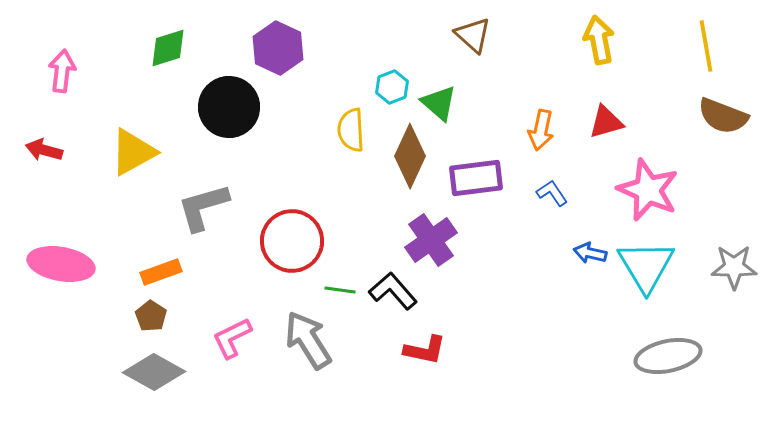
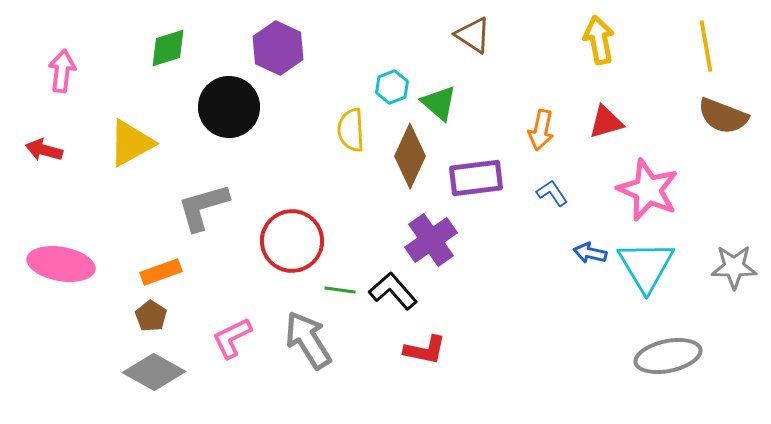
brown triangle: rotated 9 degrees counterclockwise
yellow triangle: moved 2 px left, 9 px up
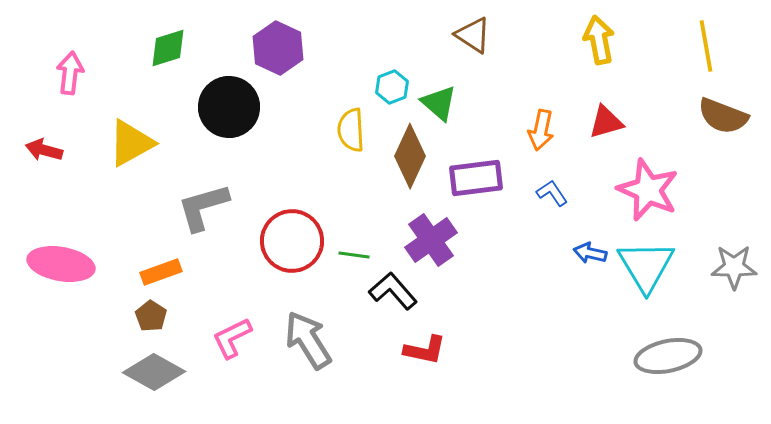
pink arrow: moved 8 px right, 2 px down
green line: moved 14 px right, 35 px up
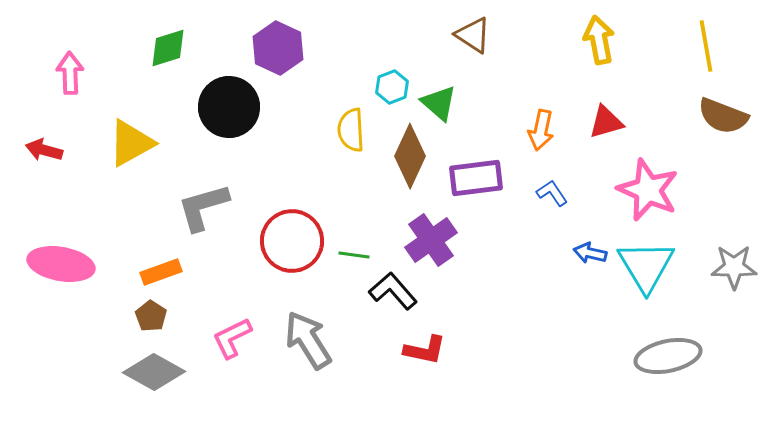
pink arrow: rotated 9 degrees counterclockwise
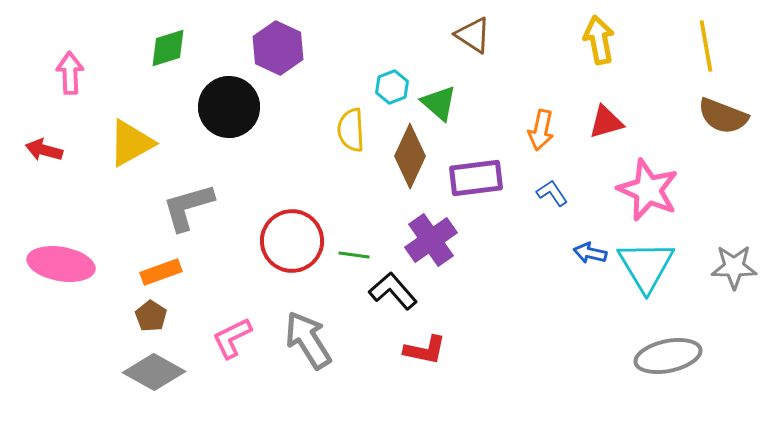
gray L-shape: moved 15 px left
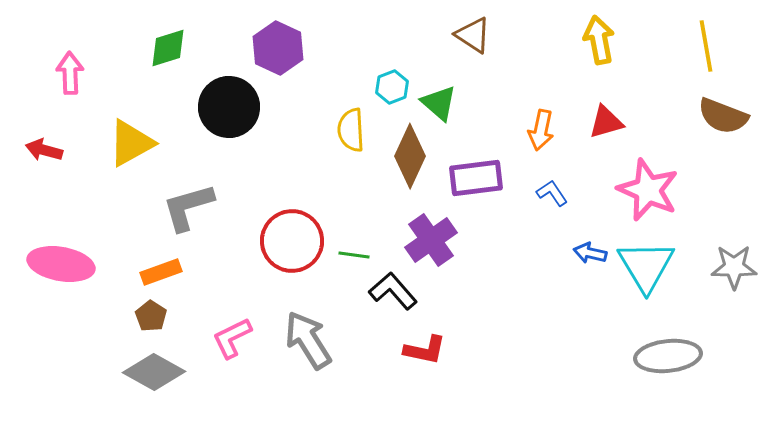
gray ellipse: rotated 6 degrees clockwise
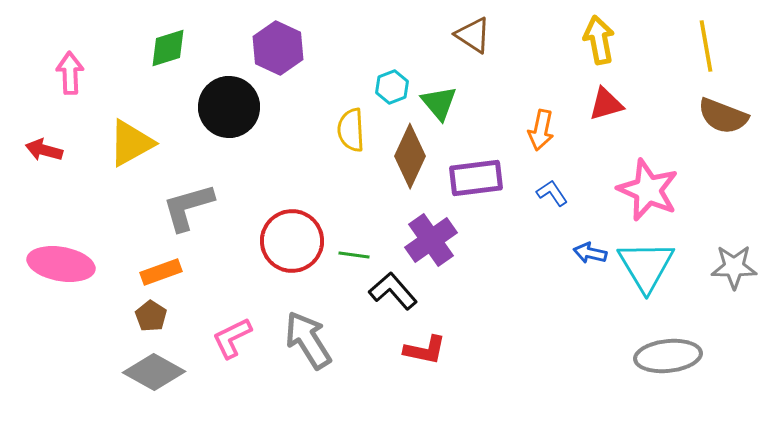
green triangle: rotated 9 degrees clockwise
red triangle: moved 18 px up
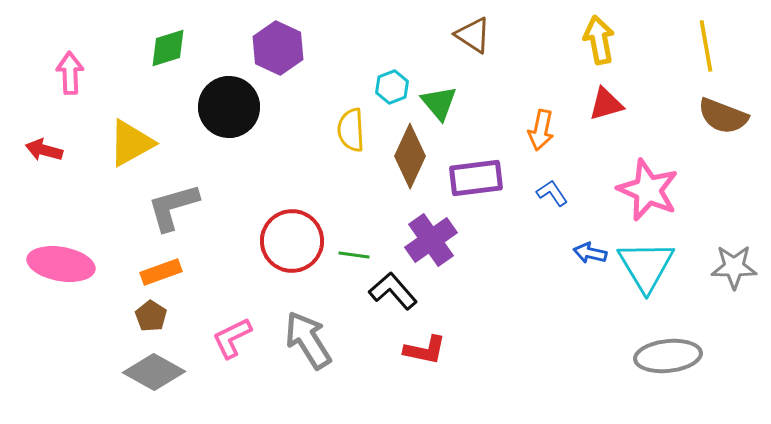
gray L-shape: moved 15 px left
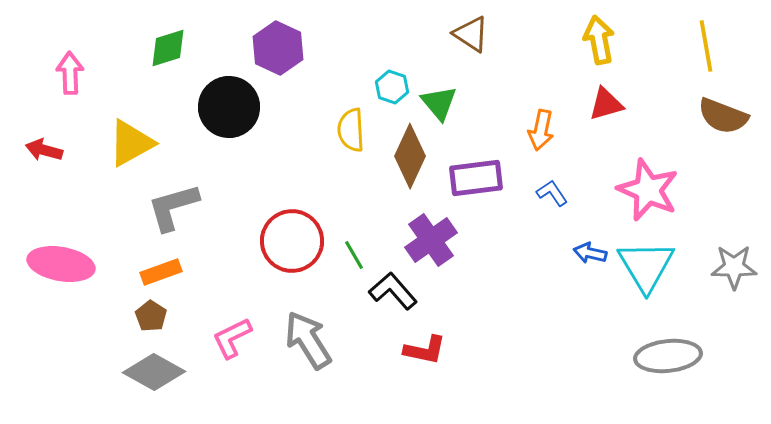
brown triangle: moved 2 px left, 1 px up
cyan hexagon: rotated 20 degrees counterclockwise
green line: rotated 52 degrees clockwise
